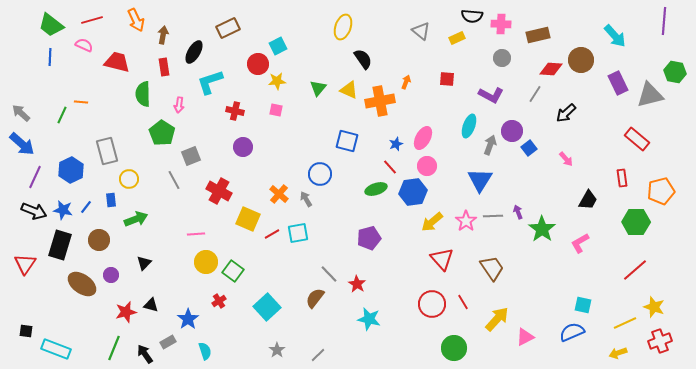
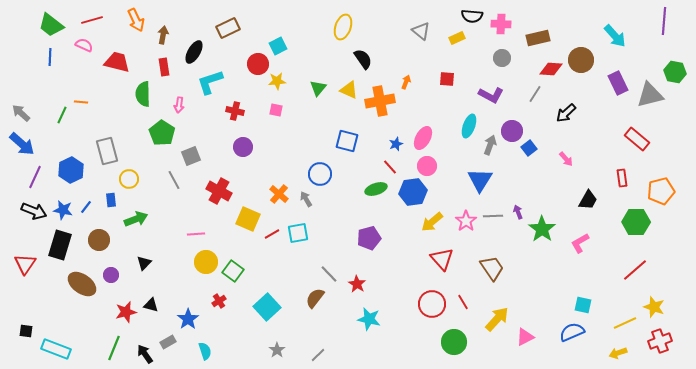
brown rectangle at (538, 35): moved 3 px down
green circle at (454, 348): moved 6 px up
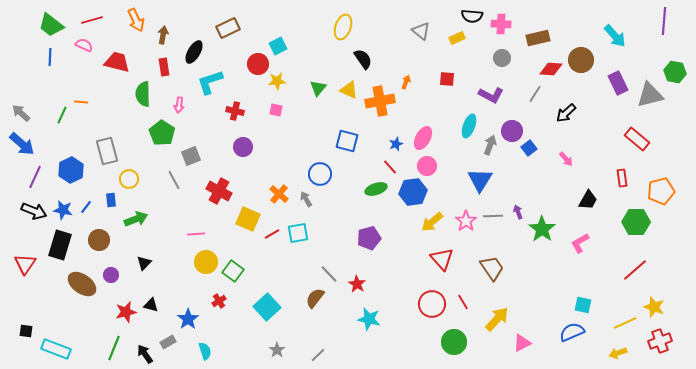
pink triangle at (525, 337): moved 3 px left, 6 px down
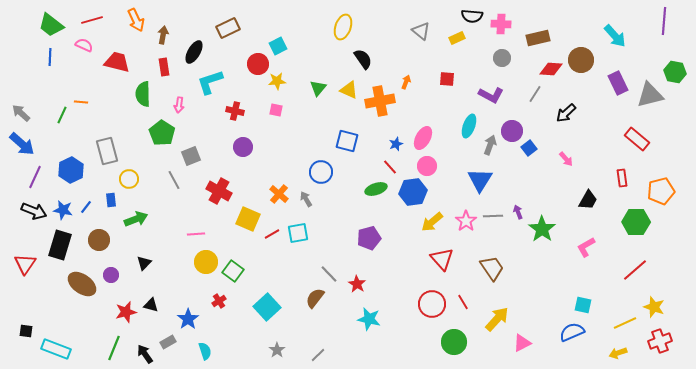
blue circle at (320, 174): moved 1 px right, 2 px up
pink L-shape at (580, 243): moved 6 px right, 4 px down
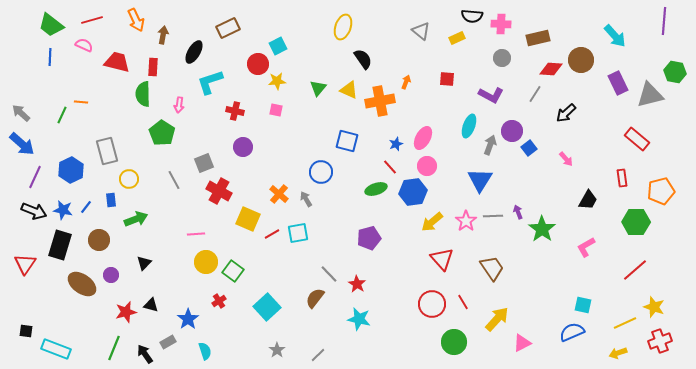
red rectangle at (164, 67): moved 11 px left; rotated 12 degrees clockwise
gray square at (191, 156): moved 13 px right, 7 px down
cyan star at (369, 319): moved 10 px left
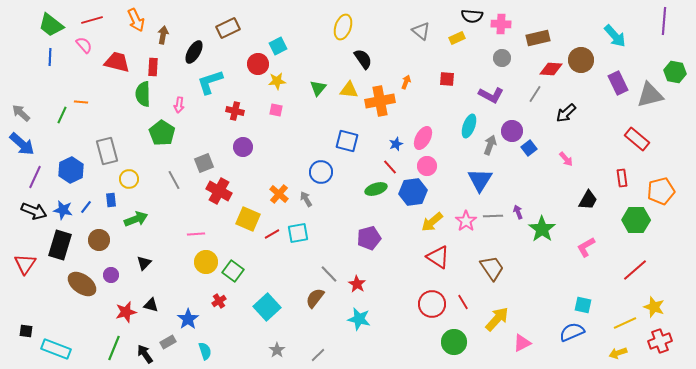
pink semicircle at (84, 45): rotated 24 degrees clockwise
yellow triangle at (349, 90): rotated 18 degrees counterclockwise
green hexagon at (636, 222): moved 2 px up
red triangle at (442, 259): moved 4 px left, 2 px up; rotated 15 degrees counterclockwise
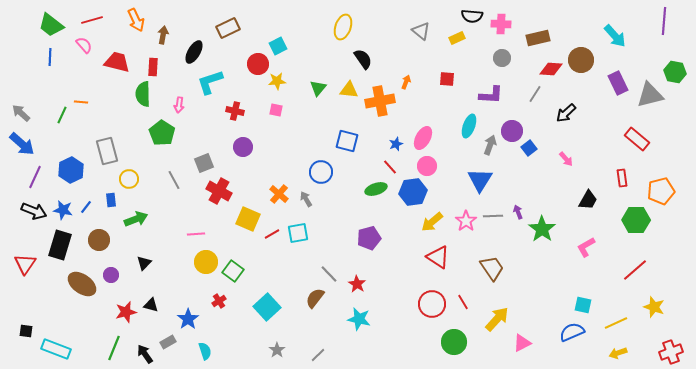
purple L-shape at (491, 95): rotated 25 degrees counterclockwise
yellow line at (625, 323): moved 9 px left
red cross at (660, 341): moved 11 px right, 11 px down
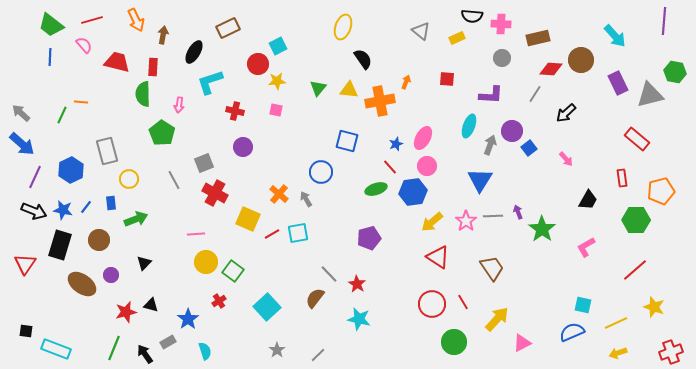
red cross at (219, 191): moved 4 px left, 2 px down
blue rectangle at (111, 200): moved 3 px down
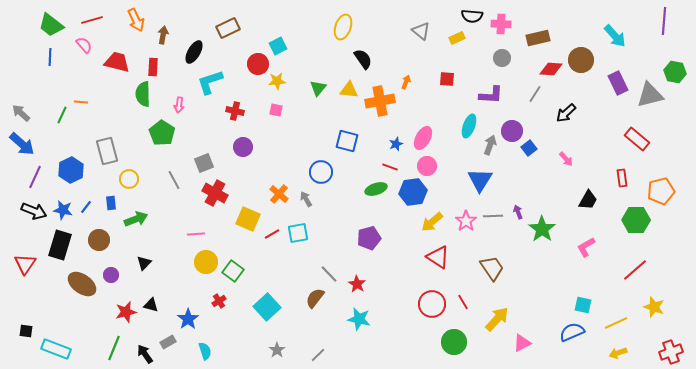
red line at (390, 167): rotated 28 degrees counterclockwise
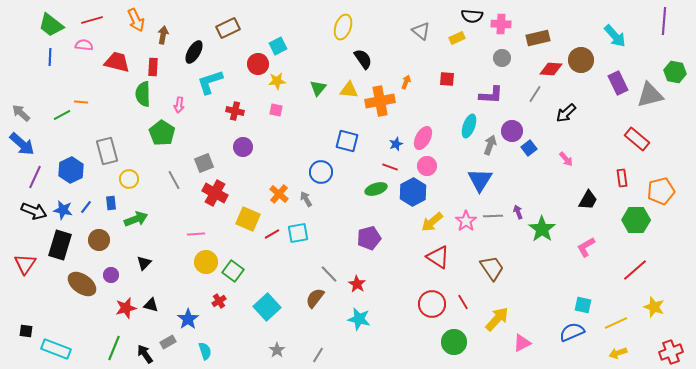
pink semicircle at (84, 45): rotated 42 degrees counterclockwise
green line at (62, 115): rotated 36 degrees clockwise
blue hexagon at (413, 192): rotated 20 degrees counterclockwise
red star at (126, 312): moved 4 px up
gray line at (318, 355): rotated 14 degrees counterclockwise
